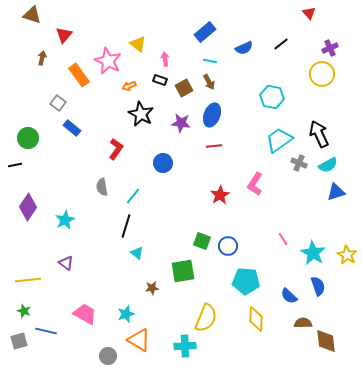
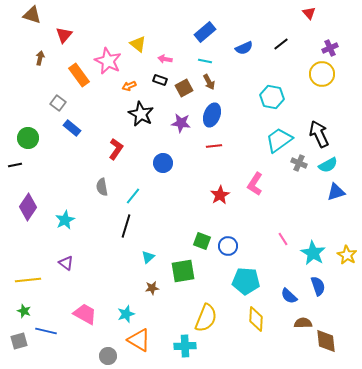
brown arrow at (42, 58): moved 2 px left
pink arrow at (165, 59): rotated 72 degrees counterclockwise
cyan line at (210, 61): moved 5 px left
cyan triangle at (137, 253): moved 11 px right, 4 px down; rotated 40 degrees clockwise
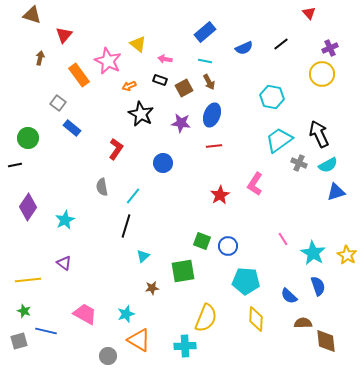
cyan triangle at (148, 257): moved 5 px left, 1 px up
purple triangle at (66, 263): moved 2 px left
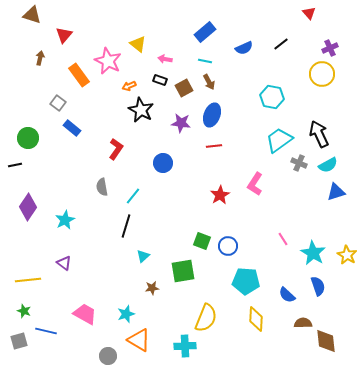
black star at (141, 114): moved 4 px up
blue semicircle at (289, 296): moved 2 px left, 1 px up
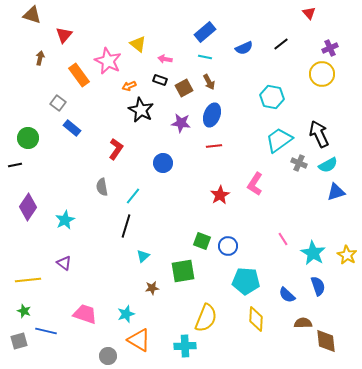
cyan line at (205, 61): moved 4 px up
pink trapezoid at (85, 314): rotated 10 degrees counterclockwise
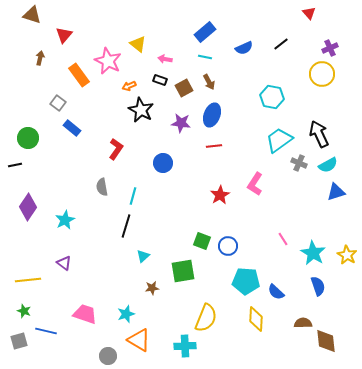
cyan line at (133, 196): rotated 24 degrees counterclockwise
blue semicircle at (287, 295): moved 11 px left, 3 px up
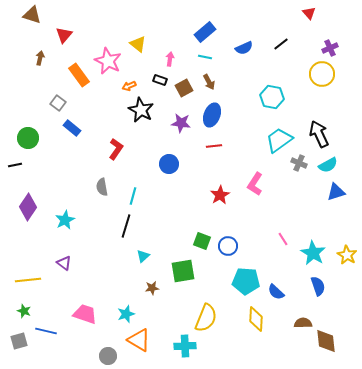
pink arrow at (165, 59): moved 5 px right; rotated 88 degrees clockwise
blue circle at (163, 163): moved 6 px right, 1 px down
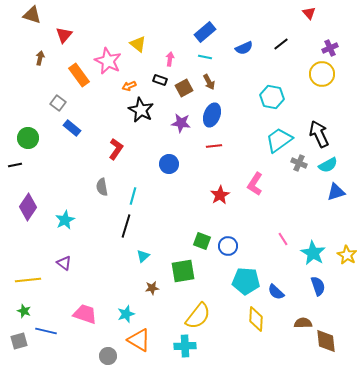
yellow semicircle at (206, 318): moved 8 px left, 2 px up; rotated 16 degrees clockwise
